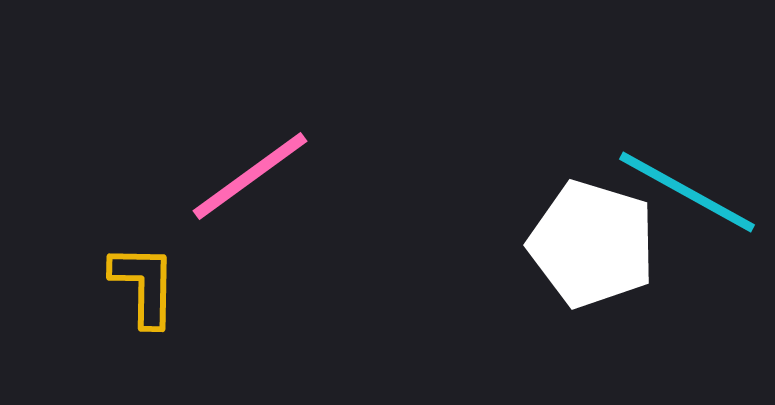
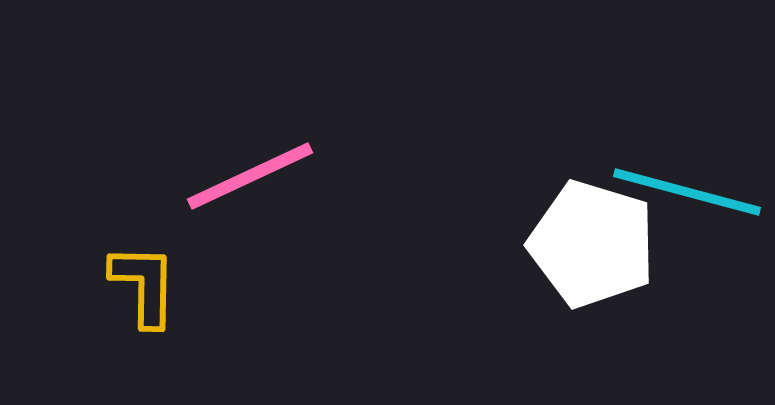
pink line: rotated 11 degrees clockwise
cyan line: rotated 14 degrees counterclockwise
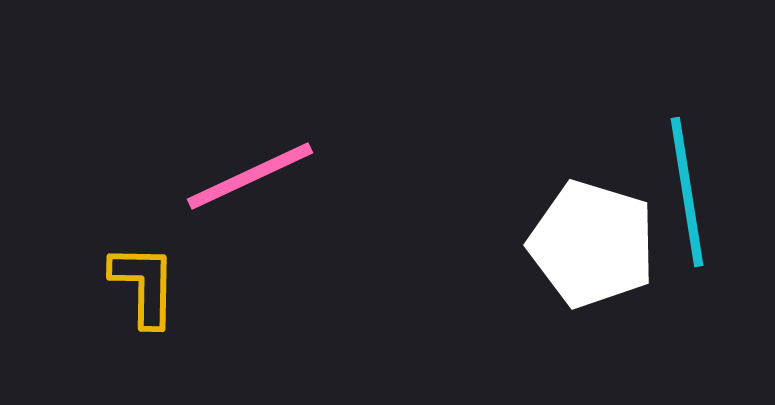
cyan line: rotated 66 degrees clockwise
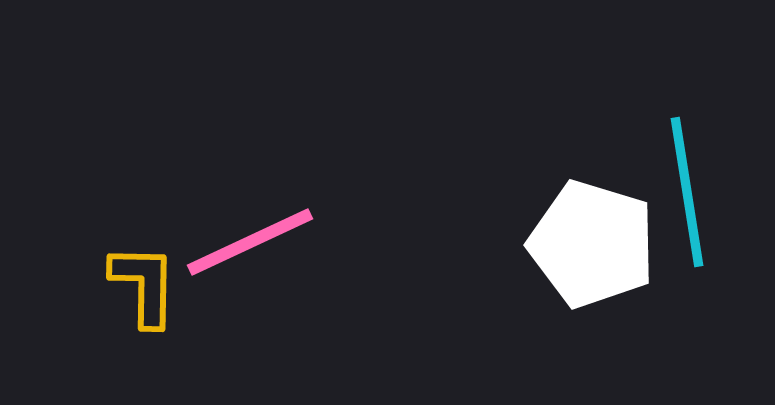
pink line: moved 66 px down
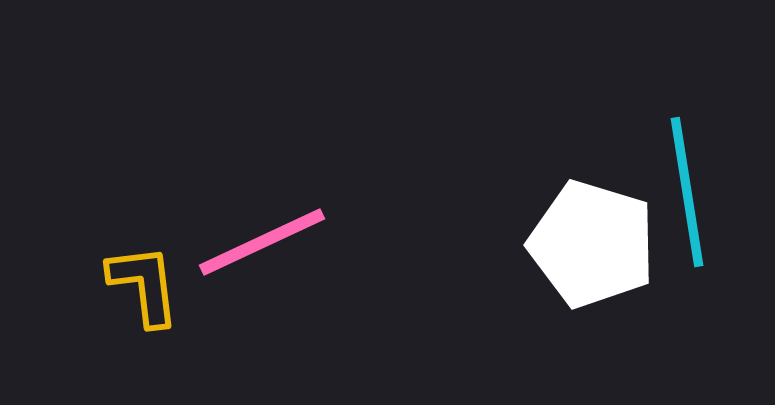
pink line: moved 12 px right
yellow L-shape: rotated 8 degrees counterclockwise
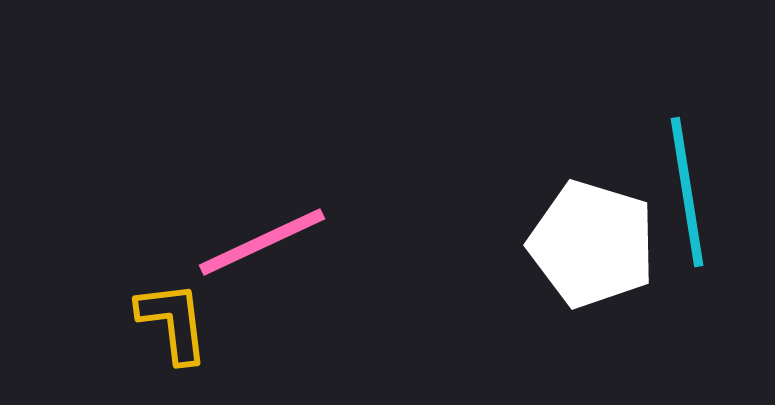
yellow L-shape: moved 29 px right, 37 px down
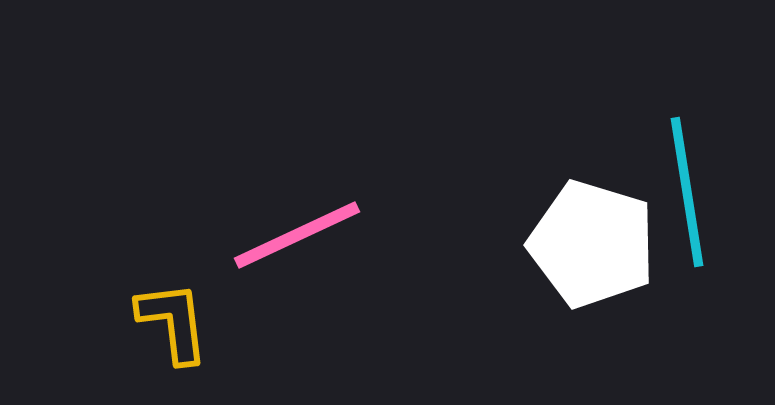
pink line: moved 35 px right, 7 px up
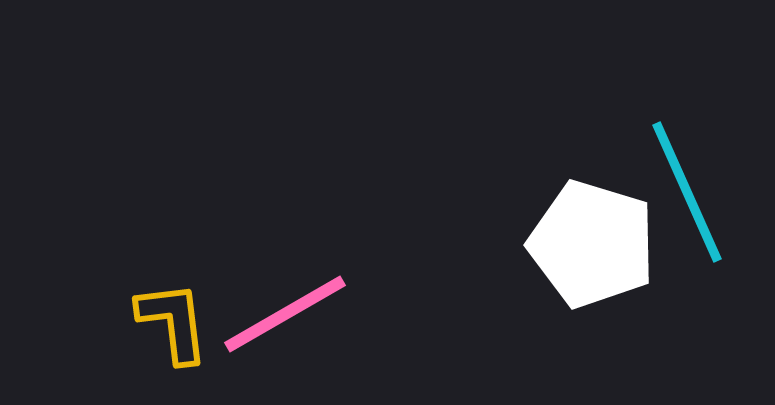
cyan line: rotated 15 degrees counterclockwise
pink line: moved 12 px left, 79 px down; rotated 5 degrees counterclockwise
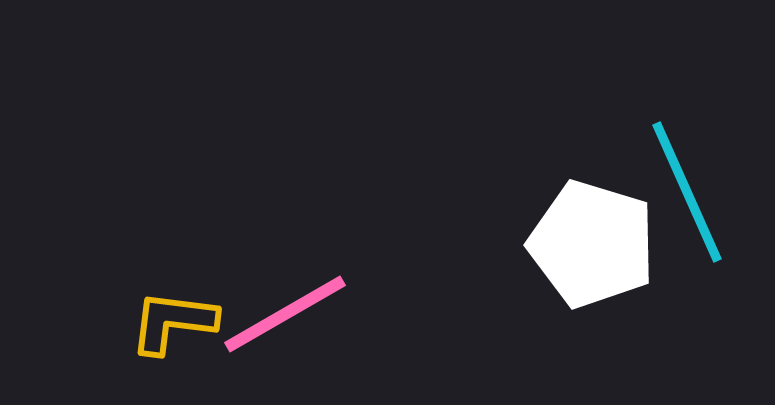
yellow L-shape: rotated 76 degrees counterclockwise
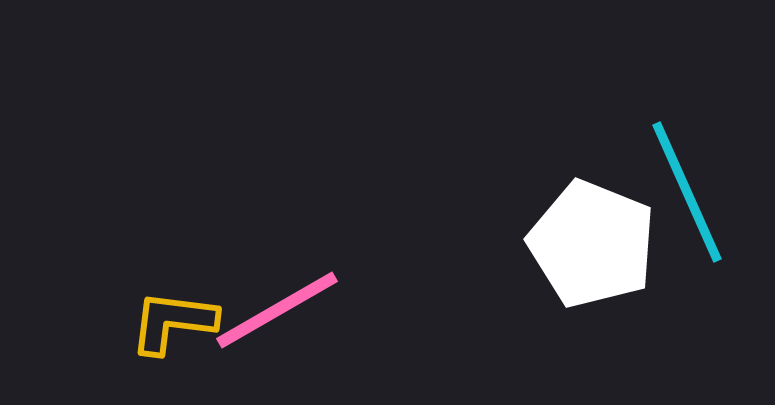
white pentagon: rotated 5 degrees clockwise
pink line: moved 8 px left, 4 px up
